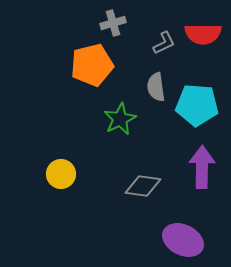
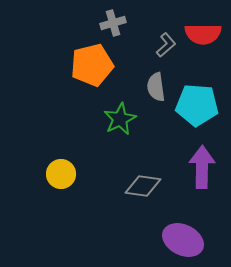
gray L-shape: moved 2 px right, 2 px down; rotated 15 degrees counterclockwise
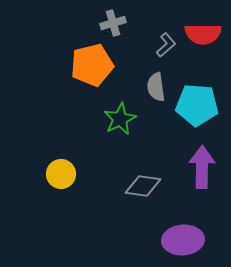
purple ellipse: rotated 30 degrees counterclockwise
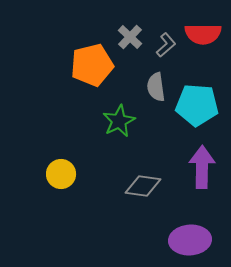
gray cross: moved 17 px right, 14 px down; rotated 30 degrees counterclockwise
green star: moved 1 px left, 2 px down
purple ellipse: moved 7 px right
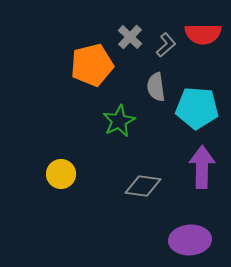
cyan pentagon: moved 3 px down
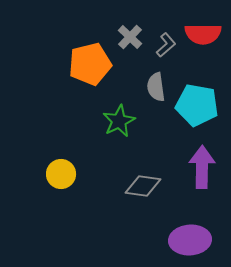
orange pentagon: moved 2 px left, 1 px up
cyan pentagon: moved 3 px up; rotated 6 degrees clockwise
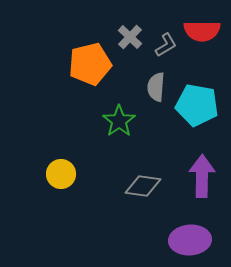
red semicircle: moved 1 px left, 3 px up
gray L-shape: rotated 10 degrees clockwise
gray semicircle: rotated 12 degrees clockwise
green star: rotated 8 degrees counterclockwise
purple arrow: moved 9 px down
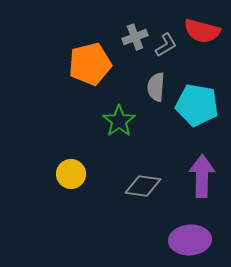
red semicircle: rotated 15 degrees clockwise
gray cross: moved 5 px right; rotated 25 degrees clockwise
yellow circle: moved 10 px right
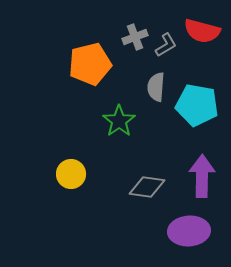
gray diamond: moved 4 px right, 1 px down
purple ellipse: moved 1 px left, 9 px up
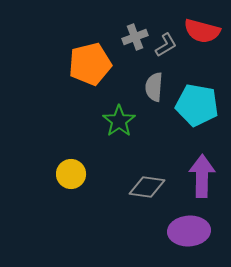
gray semicircle: moved 2 px left
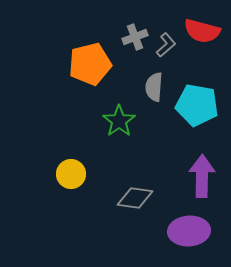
gray L-shape: rotated 10 degrees counterclockwise
gray diamond: moved 12 px left, 11 px down
